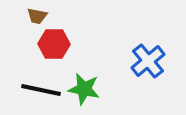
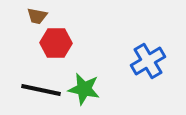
red hexagon: moved 2 px right, 1 px up
blue cross: rotated 8 degrees clockwise
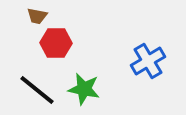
black line: moved 4 px left; rotated 27 degrees clockwise
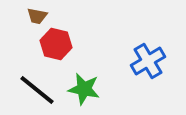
red hexagon: moved 1 px down; rotated 12 degrees clockwise
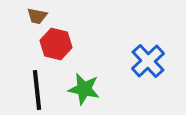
blue cross: rotated 12 degrees counterclockwise
black line: rotated 45 degrees clockwise
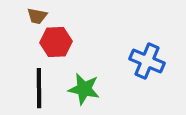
red hexagon: moved 2 px up; rotated 16 degrees counterclockwise
blue cross: moved 1 px left; rotated 24 degrees counterclockwise
black line: moved 2 px right, 2 px up; rotated 6 degrees clockwise
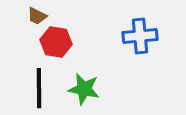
brown trapezoid: rotated 15 degrees clockwise
red hexagon: rotated 12 degrees clockwise
blue cross: moved 7 px left, 25 px up; rotated 28 degrees counterclockwise
